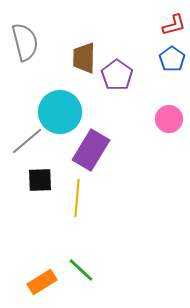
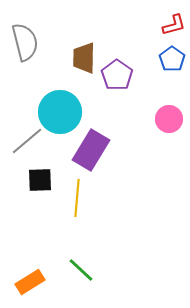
orange rectangle: moved 12 px left
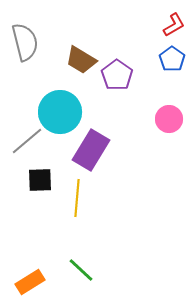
red L-shape: rotated 15 degrees counterclockwise
brown trapezoid: moved 3 px left, 2 px down; rotated 60 degrees counterclockwise
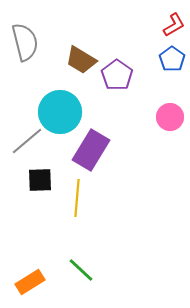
pink circle: moved 1 px right, 2 px up
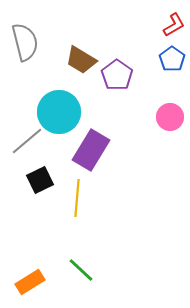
cyan circle: moved 1 px left
black square: rotated 24 degrees counterclockwise
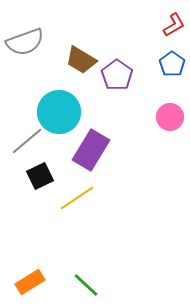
gray semicircle: rotated 84 degrees clockwise
blue pentagon: moved 5 px down
black square: moved 4 px up
yellow line: rotated 51 degrees clockwise
green line: moved 5 px right, 15 px down
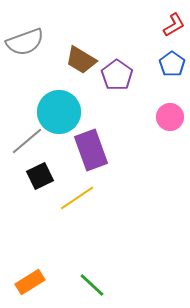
purple rectangle: rotated 51 degrees counterclockwise
green line: moved 6 px right
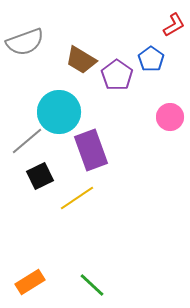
blue pentagon: moved 21 px left, 5 px up
